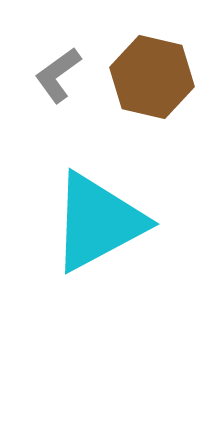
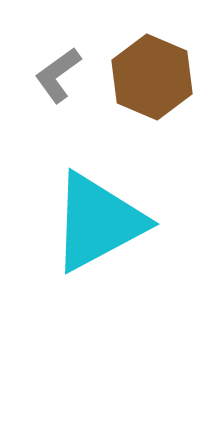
brown hexagon: rotated 10 degrees clockwise
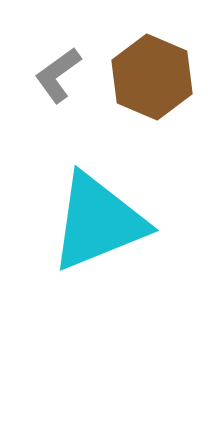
cyan triangle: rotated 6 degrees clockwise
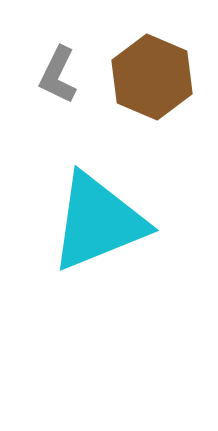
gray L-shape: rotated 28 degrees counterclockwise
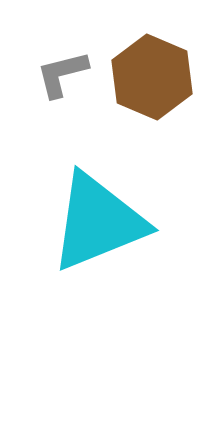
gray L-shape: moved 4 px right, 1 px up; rotated 50 degrees clockwise
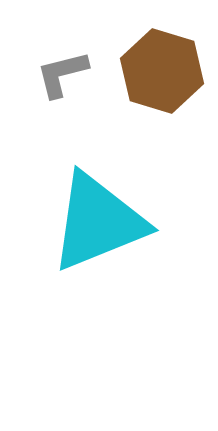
brown hexagon: moved 10 px right, 6 px up; rotated 6 degrees counterclockwise
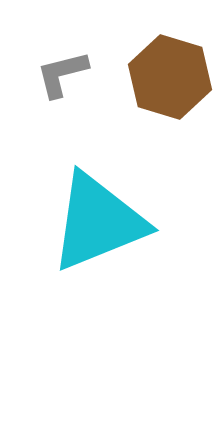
brown hexagon: moved 8 px right, 6 px down
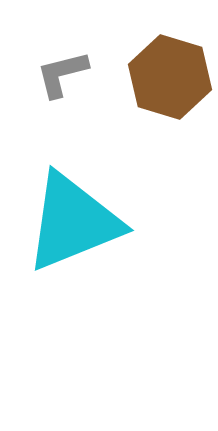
cyan triangle: moved 25 px left
